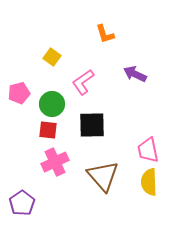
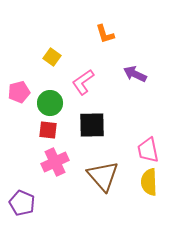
pink pentagon: moved 1 px up
green circle: moved 2 px left, 1 px up
purple pentagon: rotated 15 degrees counterclockwise
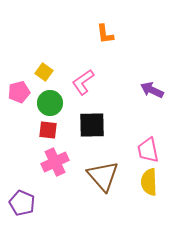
orange L-shape: rotated 10 degrees clockwise
yellow square: moved 8 px left, 15 px down
purple arrow: moved 17 px right, 16 px down
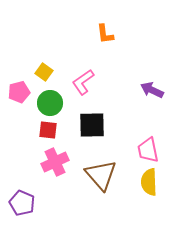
brown triangle: moved 2 px left, 1 px up
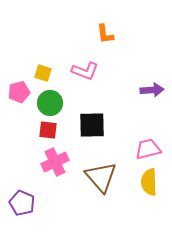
yellow square: moved 1 px left, 1 px down; rotated 18 degrees counterclockwise
pink L-shape: moved 2 px right, 11 px up; rotated 124 degrees counterclockwise
purple arrow: rotated 150 degrees clockwise
pink trapezoid: moved 1 px up; rotated 88 degrees clockwise
brown triangle: moved 2 px down
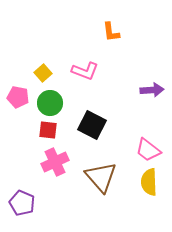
orange L-shape: moved 6 px right, 2 px up
yellow square: rotated 30 degrees clockwise
pink pentagon: moved 1 px left, 5 px down; rotated 25 degrees clockwise
black square: rotated 28 degrees clockwise
pink trapezoid: moved 1 px down; rotated 128 degrees counterclockwise
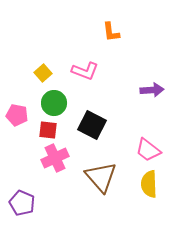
pink pentagon: moved 1 px left, 18 px down
green circle: moved 4 px right
pink cross: moved 4 px up
yellow semicircle: moved 2 px down
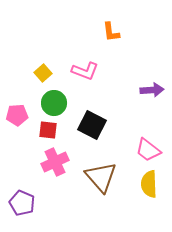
pink pentagon: rotated 15 degrees counterclockwise
pink cross: moved 4 px down
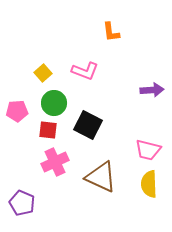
pink pentagon: moved 4 px up
black square: moved 4 px left
pink trapezoid: rotated 24 degrees counterclockwise
brown triangle: rotated 24 degrees counterclockwise
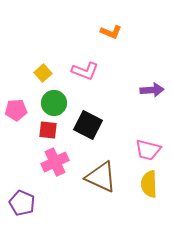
orange L-shape: rotated 60 degrees counterclockwise
pink pentagon: moved 1 px left, 1 px up
